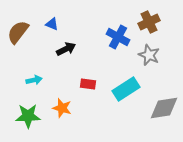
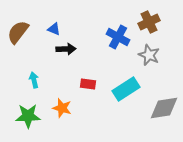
blue triangle: moved 2 px right, 5 px down
black arrow: rotated 24 degrees clockwise
cyan arrow: rotated 91 degrees counterclockwise
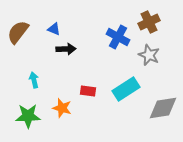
red rectangle: moved 7 px down
gray diamond: moved 1 px left
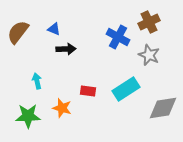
cyan arrow: moved 3 px right, 1 px down
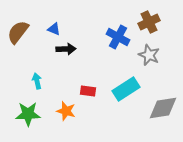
orange star: moved 4 px right, 3 px down
green star: moved 2 px up
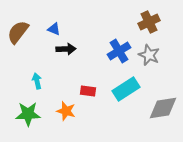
blue cross: moved 1 px right, 14 px down; rotated 30 degrees clockwise
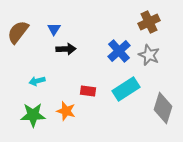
blue triangle: rotated 40 degrees clockwise
blue cross: rotated 10 degrees counterclockwise
cyan arrow: rotated 91 degrees counterclockwise
gray diamond: rotated 64 degrees counterclockwise
green star: moved 5 px right, 1 px down
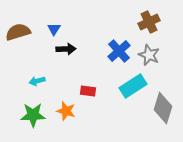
brown semicircle: rotated 35 degrees clockwise
cyan rectangle: moved 7 px right, 3 px up
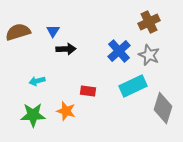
blue triangle: moved 1 px left, 2 px down
cyan rectangle: rotated 8 degrees clockwise
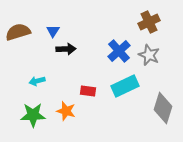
cyan rectangle: moved 8 px left
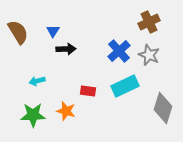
brown semicircle: rotated 75 degrees clockwise
